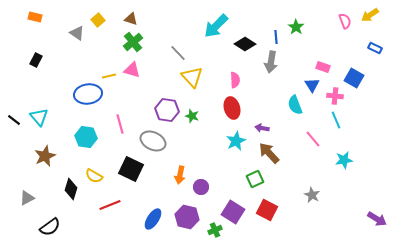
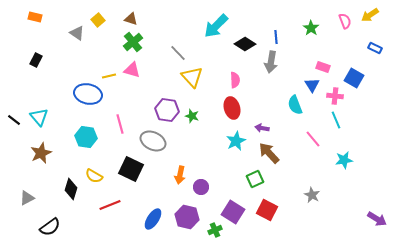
green star at (296, 27): moved 15 px right, 1 px down
blue ellipse at (88, 94): rotated 20 degrees clockwise
brown star at (45, 156): moved 4 px left, 3 px up
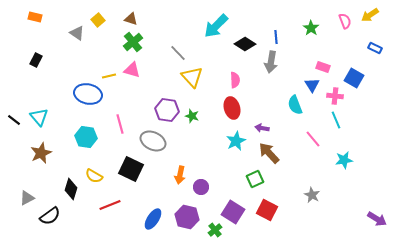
black semicircle at (50, 227): moved 11 px up
green cross at (215, 230): rotated 16 degrees counterclockwise
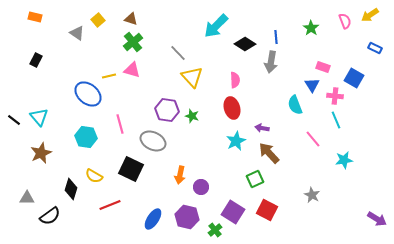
blue ellipse at (88, 94): rotated 28 degrees clockwise
gray triangle at (27, 198): rotated 28 degrees clockwise
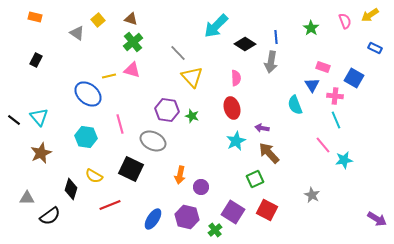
pink semicircle at (235, 80): moved 1 px right, 2 px up
pink line at (313, 139): moved 10 px right, 6 px down
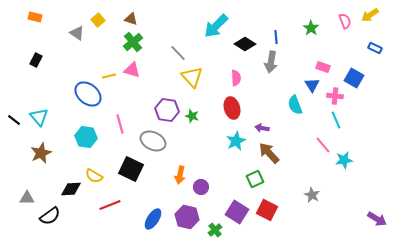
black diamond at (71, 189): rotated 70 degrees clockwise
purple square at (233, 212): moved 4 px right
